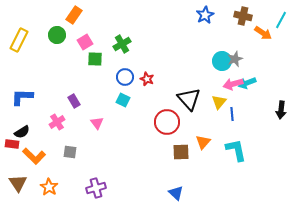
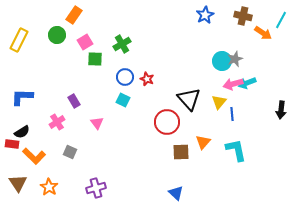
gray square: rotated 16 degrees clockwise
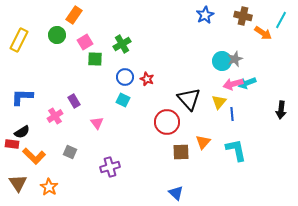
pink cross: moved 2 px left, 6 px up
purple cross: moved 14 px right, 21 px up
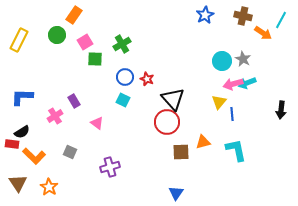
gray star: moved 8 px right; rotated 21 degrees counterclockwise
black triangle: moved 16 px left
pink triangle: rotated 16 degrees counterclockwise
orange triangle: rotated 35 degrees clockwise
blue triangle: rotated 21 degrees clockwise
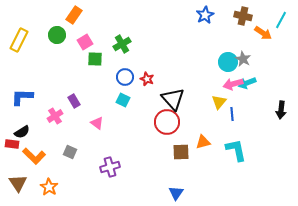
cyan circle: moved 6 px right, 1 px down
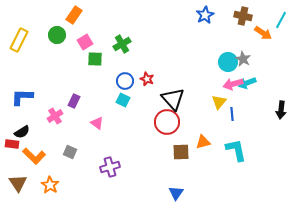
blue circle: moved 4 px down
purple rectangle: rotated 56 degrees clockwise
orange star: moved 1 px right, 2 px up
